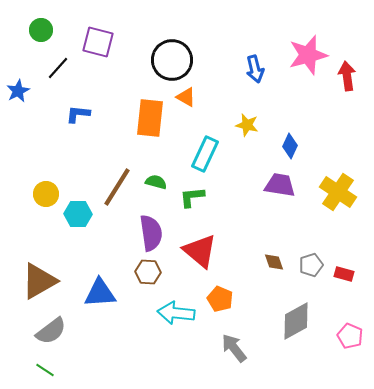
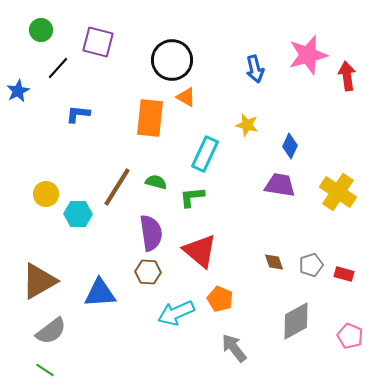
cyan arrow: rotated 30 degrees counterclockwise
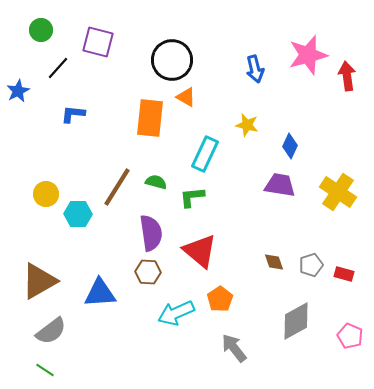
blue L-shape: moved 5 px left
orange pentagon: rotated 15 degrees clockwise
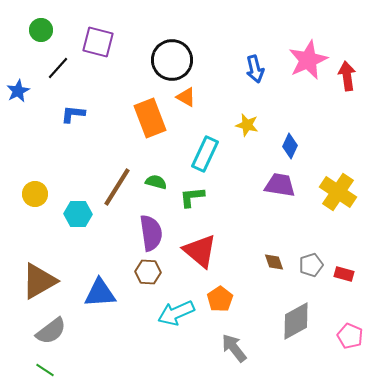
pink star: moved 5 px down; rotated 9 degrees counterclockwise
orange rectangle: rotated 27 degrees counterclockwise
yellow circle: moved 11 px left
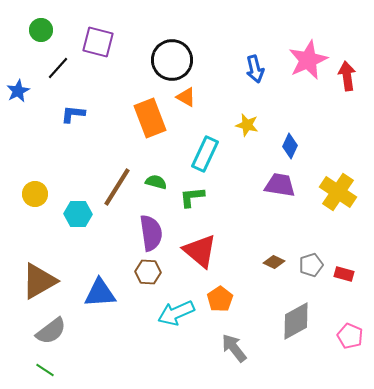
brown diamond: rotated 45 degrees counterclockwise
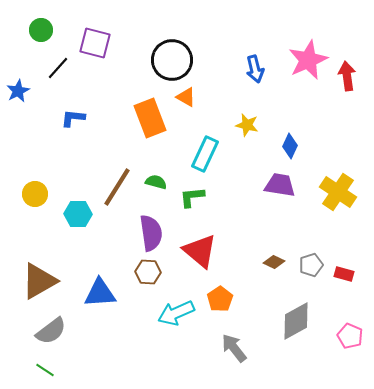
purple square: moved 3 px left, 1 px down
blue L-shape: moved 4 px down
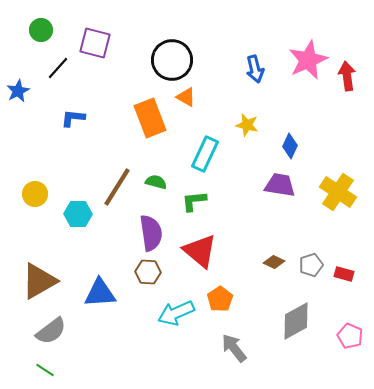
green L-shape: moved 2 px right, 4 px down
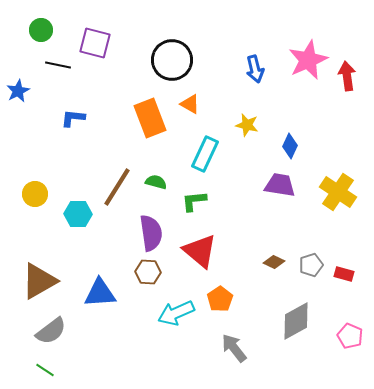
black line: moved 3 px up; rotated 60 degrees clockwise
orange triangle: moved 4 px right, 7 px down
